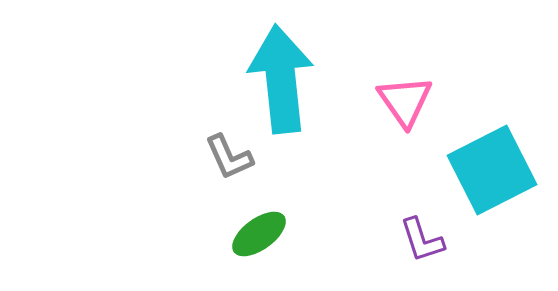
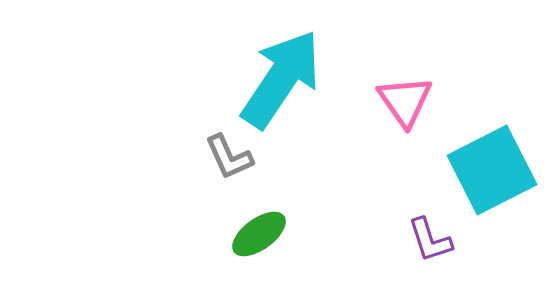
cyan arrow: rotated 40 degrees clockwise
purple L-shape: moved 8 px right
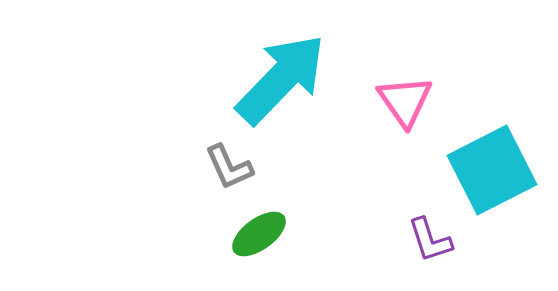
cyan arrow: rotated 10 degrees clockwise
gray L-shape: moved 10 px down
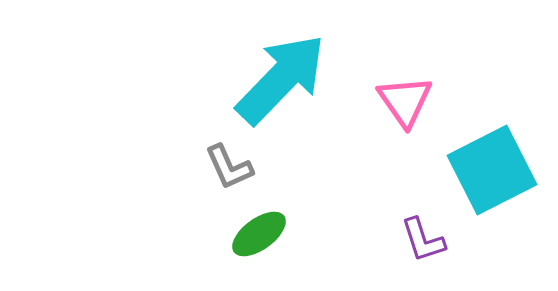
purple L-shape: moved 7 px left
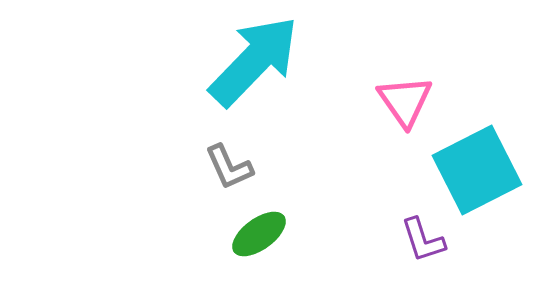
cyan arrow: moved 27 px left, 18 px up
cyan square: moved 15 px left
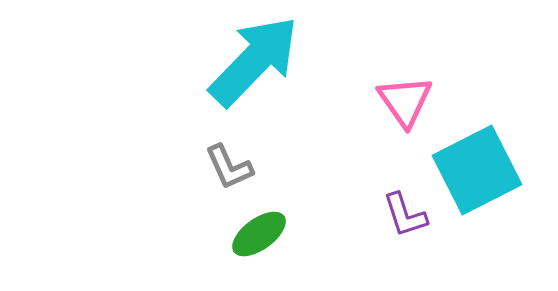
purple L-shape: moved 18 px left, 25 px up
